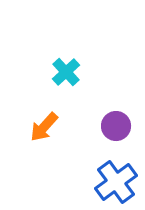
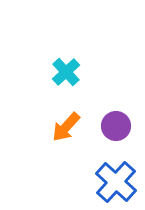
orange arrow: moved 22 px right
blue cross: rotated 12 degrees counterclockwise
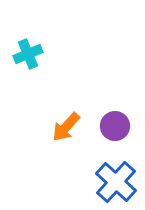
cyan cross: moved 38 px left, 18 px up; rotated 20 degrees clockwise
purple circle: moved 1 px left
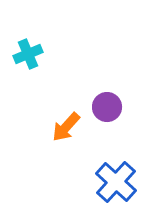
purple circle: moved 8 px left, 19 px up
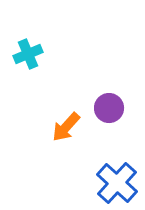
purple circle: moved 2 px right, 1 px down
blue cross: moved 1 px right, 1 px down
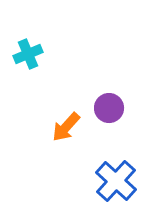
blue cross: moved 1 px left, 2 px up
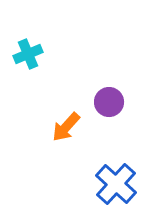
purple circle: moved 6 px up
blue cross: moved 3 px down
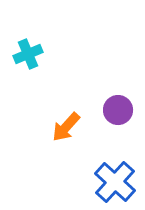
purple circle: moved 9 px right, 8 px down
blue cross: moved 1 px left, 2 px up
